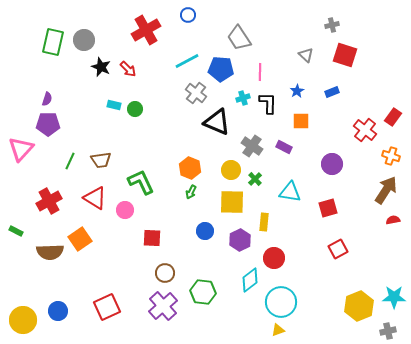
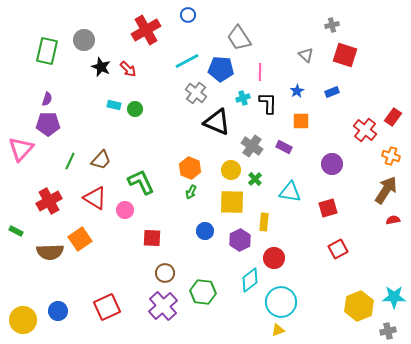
green rectangle at (53, 42): moved 6 px left, 9 px down
brown trapezoid at (101, 160): rotated 40 degrees counterclockwise
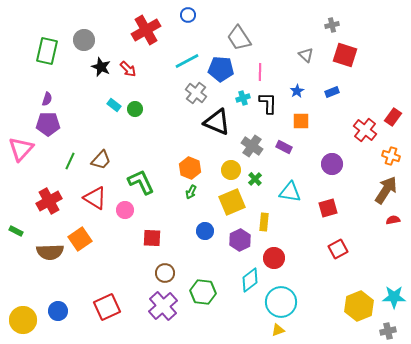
cyan rectangle at (114, 105): rotated 24 degrees clockwise
yellow square at (232, 202): rotated 24 degrees counterclockwise
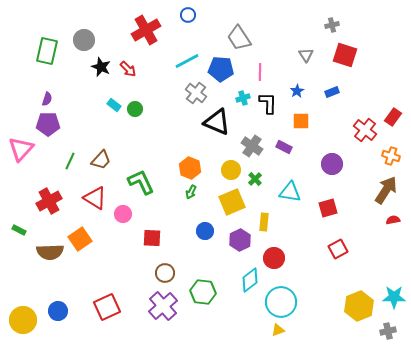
gray triangle at (306, 55): rotated 14 degrees clockwise
pink circle at (125, 210): moved 2 px left, 4 px down
green rectangle at (16, 231): moved 3 px right, 1 px up
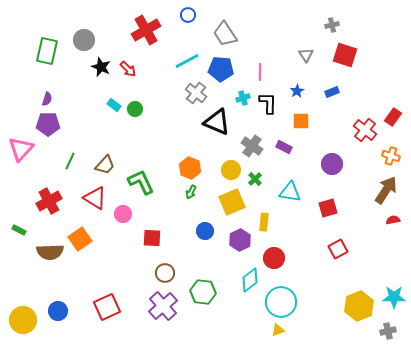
gray trapezoid at (239, 38): moved 14 px left, 4 px up
brown trapezoid at (101, 160): moved 4 px right, 5 px down
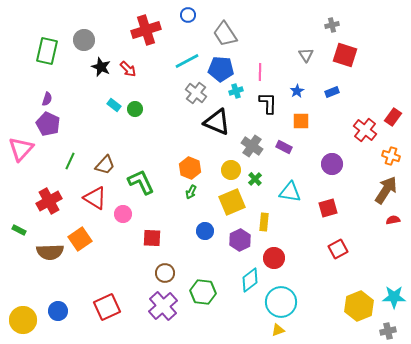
red cross at (146, 30): rotated 12 degrees clockwise
cyan cross at (243, 98): moved 7 px left, 7 px up
purple pentagon at (48, 124): rotated 25 degrees clockwise
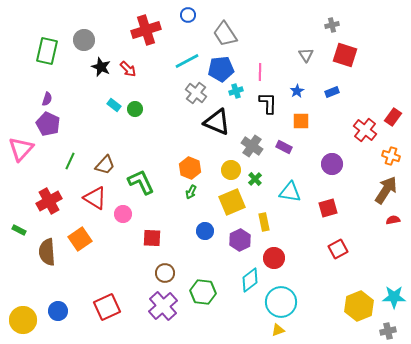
blue pentagon at (221, 69): rotated 10 degrees counterclockwise
yellow rectangle at (264, 222): rotated 18 degrees counterclockwise
brown semicircle at (50, 252): moved 3 px left; rotated 88 degrees clockwise
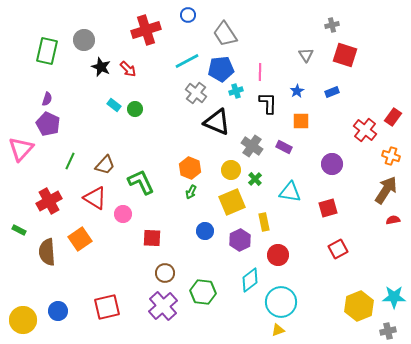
red circle at (274, 258): moved 4 px right, 3 px up
red square at (107, 307): rotated 12 degrees clockwise
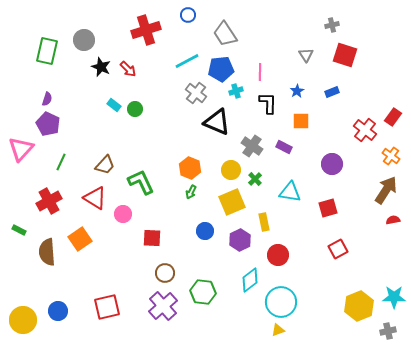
orange cross at (391, 156): rotated 18 degrees clockwise
green line at (70, 161): moved 9 px left, 1 px down
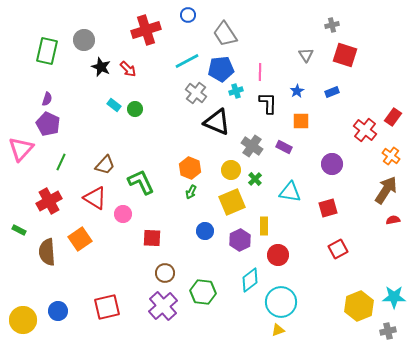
yellow rectangle at (264, 222): moved 4 px down; rotated 12 degrees clockwise
